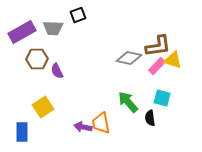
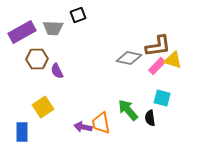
green arrow: moved 8 px down
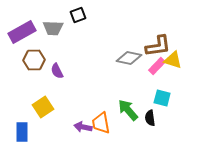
brown hexagon: moved 3 px left, 1 px down
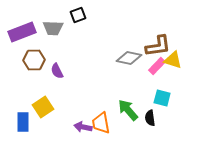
purple rectangle: rotated 8 degrees clockwise
blue rectangle: moved 1 px right, 10 px up
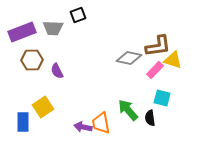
brown hexagon: moved 2 px left
pink rectangle: moved 2 px left, 4 px down
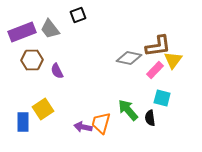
gray trapezoid: moved 3 px left, 1 px down; rotated 50 degrees clockwise
yellow triangle: rotated 48 degrees clockwise
yellow square: moved 2 px down
orange trapezoid: rotated 25 degrees clockwise
